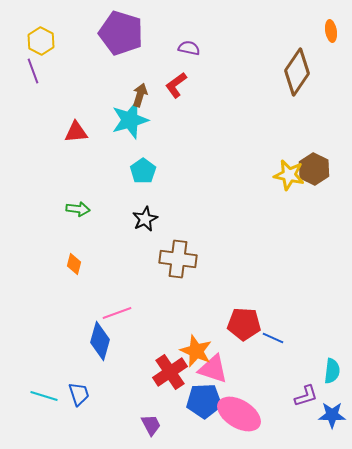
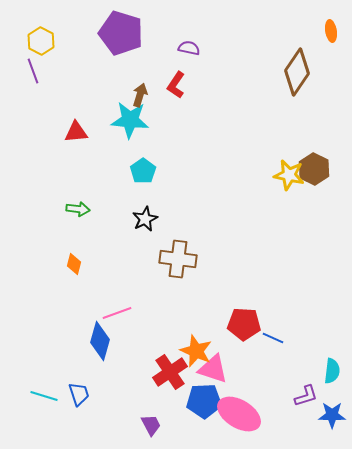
red L-shape: rotated 20 degrees counterclockwise
cyan star: rotated 21 degrees clockwise
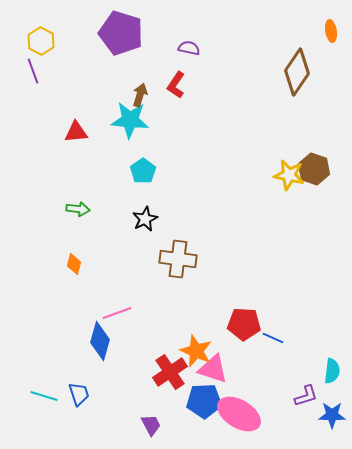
brown hexagon: rotated 8 degrees counterclockwise
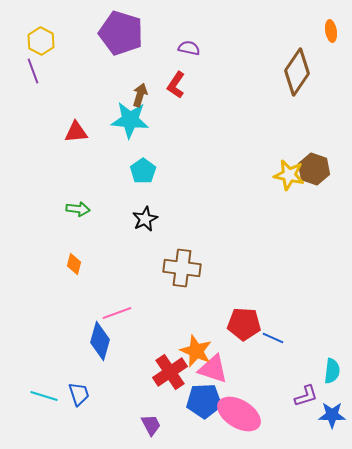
brown cross: moved 4 px right, 9 px down
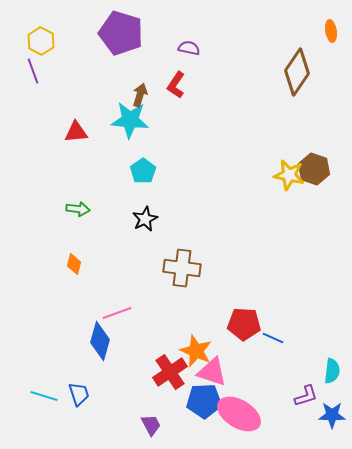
pink triangle: moved 1 px left, 3 px down
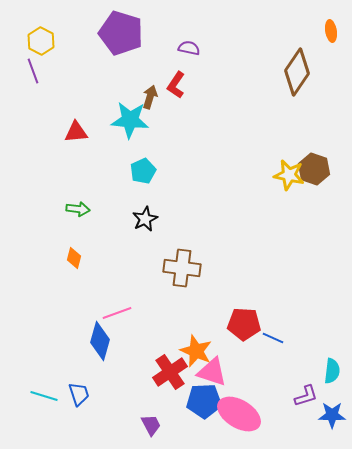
brown arrow: moved 10 px right, 2 px down
cyan pentagon: rotated 10 degrees clockwise
orange diamond: moved 6 px up
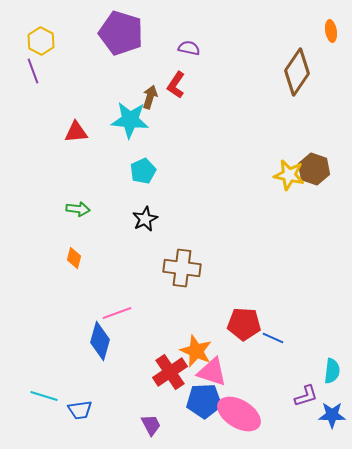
blue trapezoid: moved 1 px right, 16 px down; rotated 100 degrees clockwise
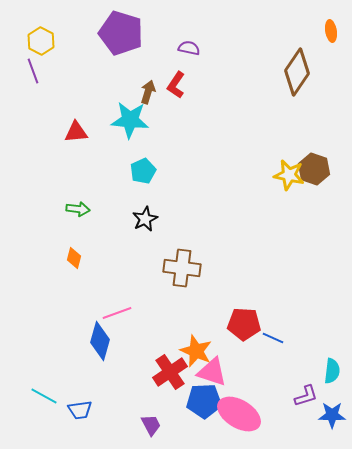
brown arrow: moved 2 px left, 5 px up
cyan line: rotated 12 degrees clockwise
